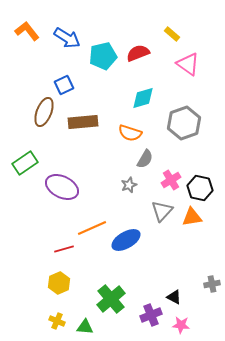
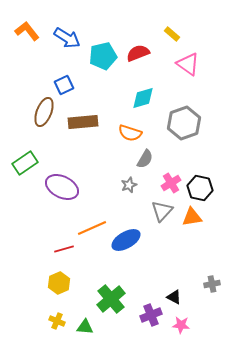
pink cross: moved 3 px down
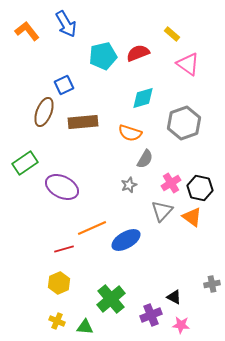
blue arrow: moved 1 px left, 14 px up; rotated 28 degrees clockwise
orange triangle: rotated 45 degrees clockwise
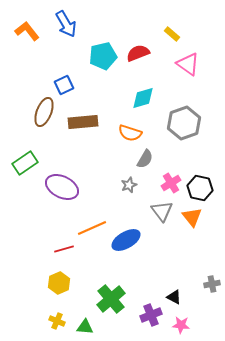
gray triangle: rotated 20 degrees counterclockwise
orange triangle: rotated 15 degrees clockwise
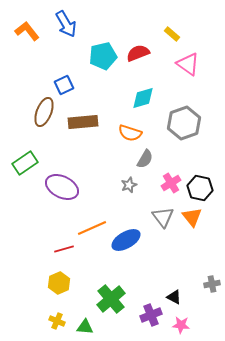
gray triangle: moved 1 px right, 6 px down
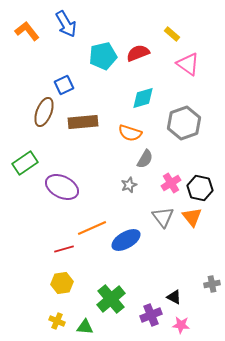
yellow hexagon: moved 3 px right; rotated 15 degrees clockwise
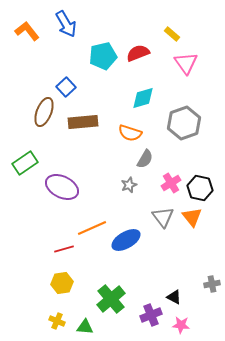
pink triangle: moved 2 px left, 1 px up; rotated 20 degrees clockwise
blue square: moved 2 px right, 2 px down; rotated 18 degrees counterclockwise
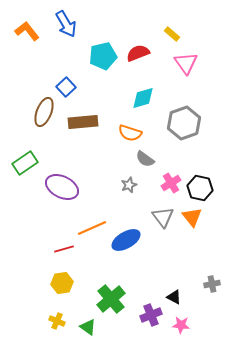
gray semicircle: rotated 96 degrees clockwise
green triangle: moved 3 px right; rotated 30 degrees clockwise
